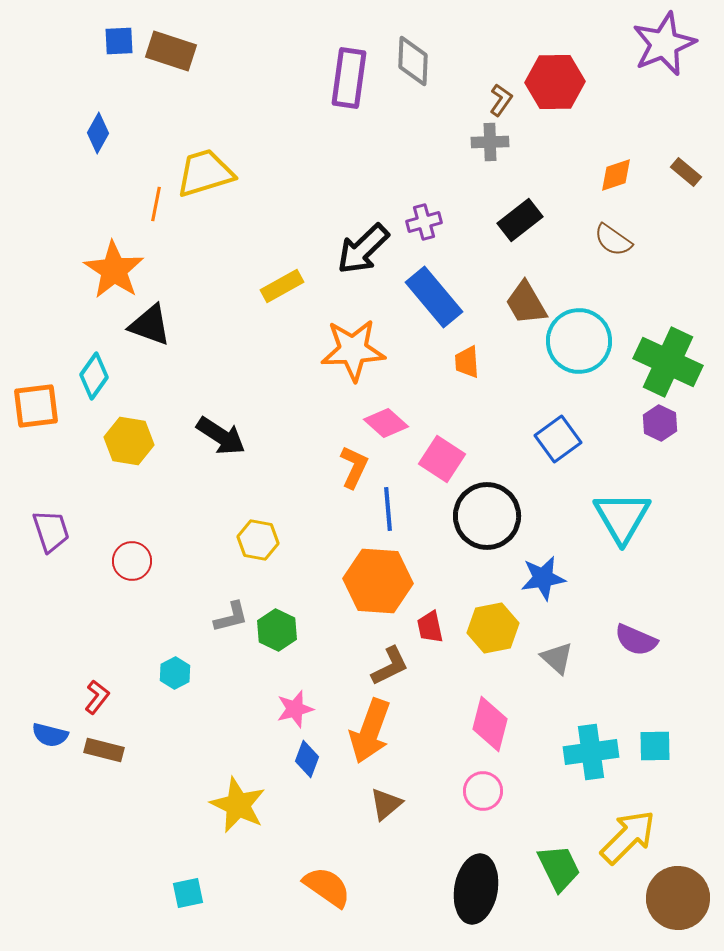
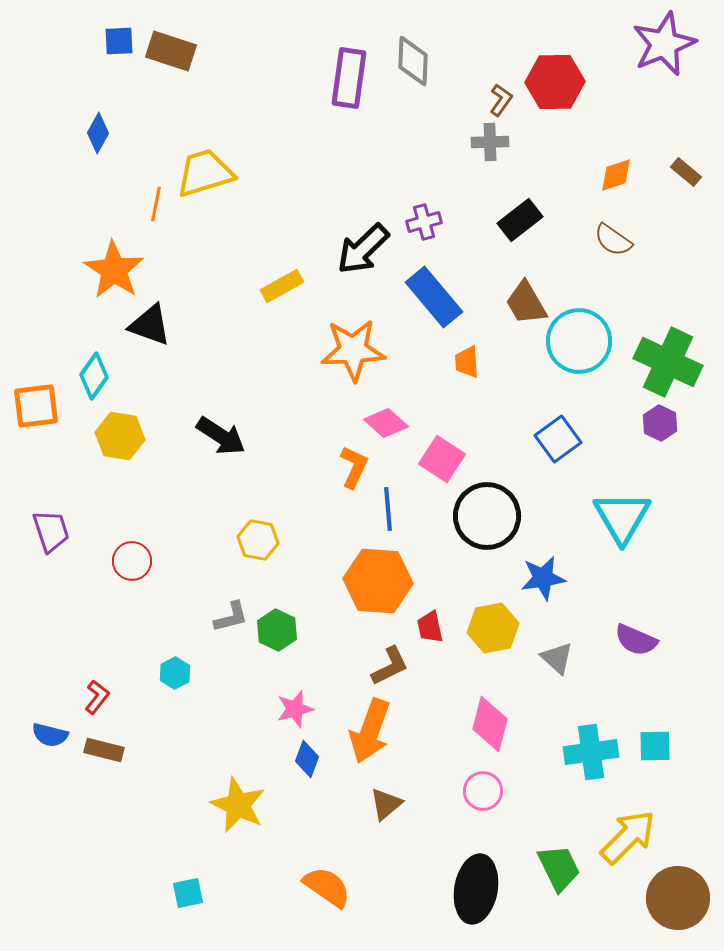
yellow hexagon at (129, 441): moved 9 px left, 5 px up
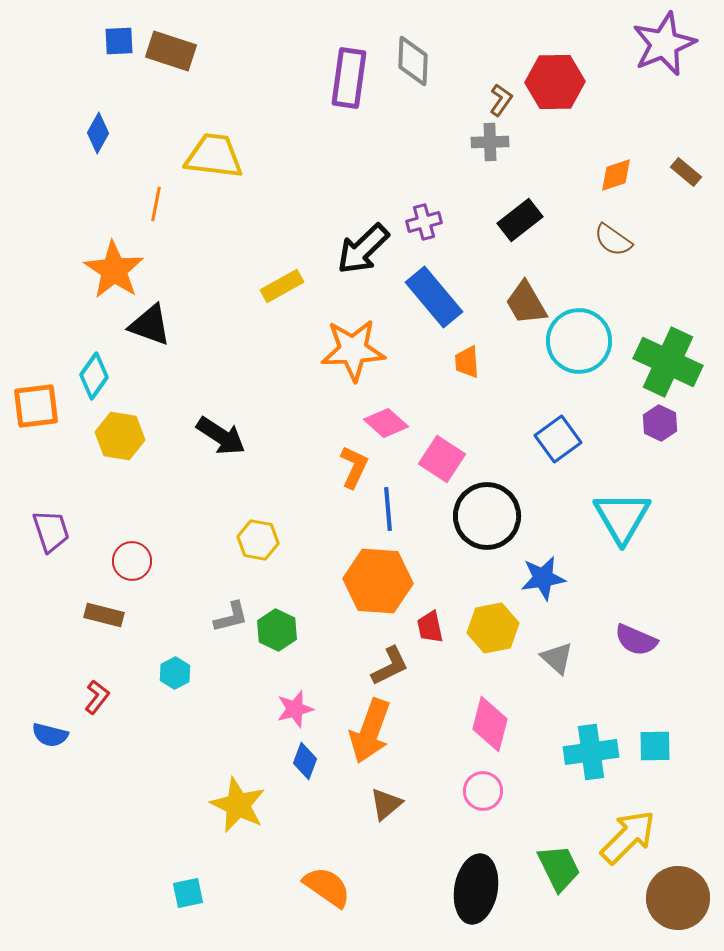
yellow trapezoid at (205, 173): moved 9 px right, 17 px up; rotated 24 degrees clockwise
brown rectangle at (104, 750): moved 135 px up
blue diamond at (307, 759): moved 2 px left, 2 px down
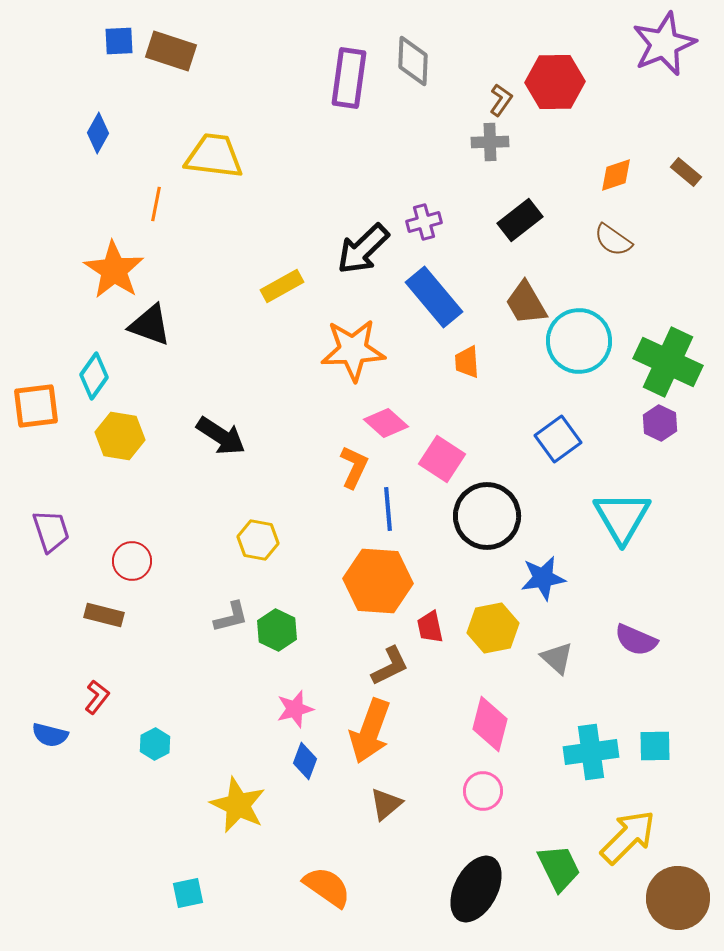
cyan hexagon at (175, 673): moved 20 px left, 71 px down
black ellipse at (476, 889): rotated 18 degrees clockwise
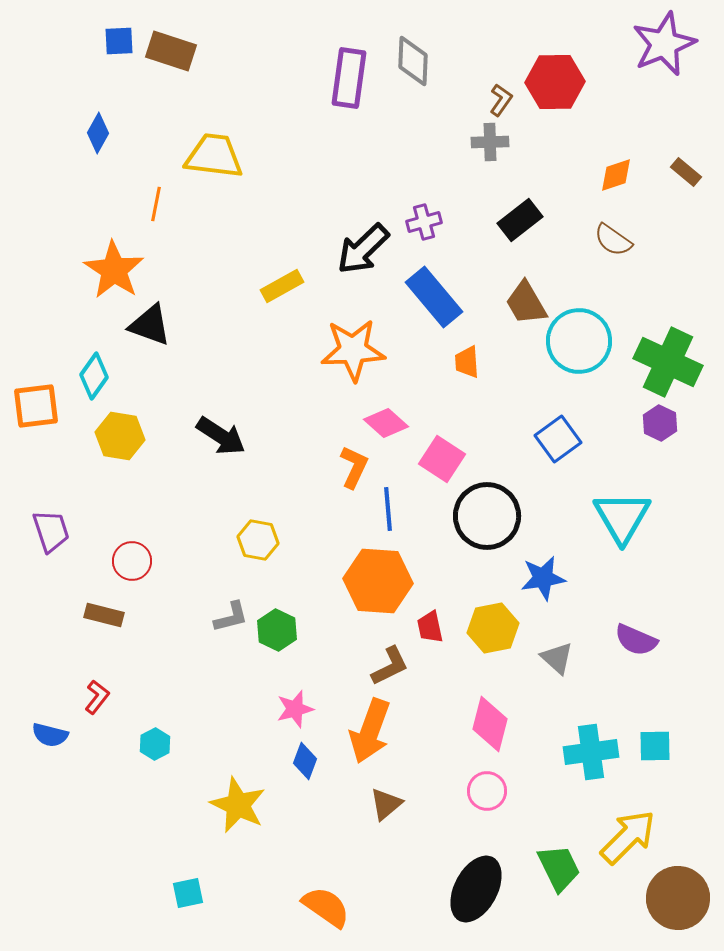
pink circle at (483, 791): moved 4 px right
orange semicircle at (327, 887): moved 1 px left, 20 px down
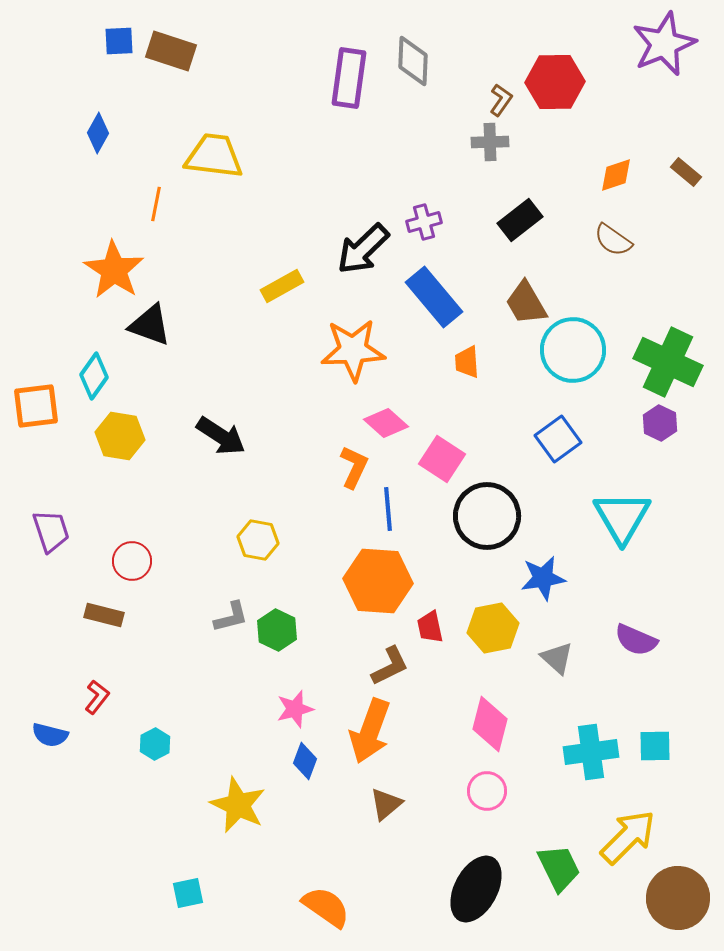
cyan circle at (579, 341): moved 6 px left, 9 px down
